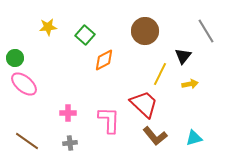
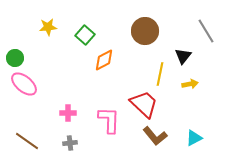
yellow line: rotated 15 degrees counterclockwise
cyan triangle: rotated 12 degrees counterclockwise
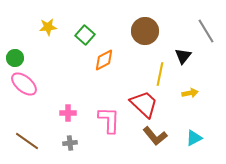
yellow arrow: moved 9 px down
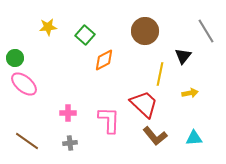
cyan triangle: rotated 24 degrees clockwise
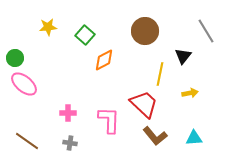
gray cross: rotated 16 degrees clockwise
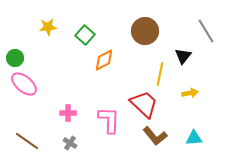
gray cross: rotated 24 degrees clockwise
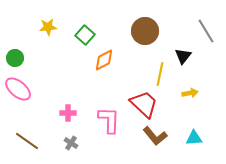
pink ellipse: moved 6 px left, 5 px down
gray cross: moved 1 px right
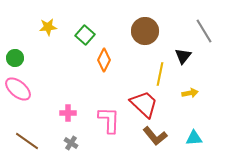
gray line: moved 2 px left
orange diamond: rotated 35 degrees counterclockwise
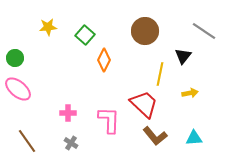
gray line: rotated 25 degrees counterclockwise
brown line: rotated 20 degrees clockwise
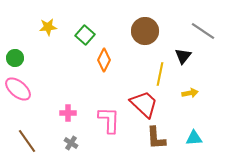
gray line: moved 1 px left
brown L-shape: moved 1 px right, 2 px down; rotated 35 degrees clockwise
